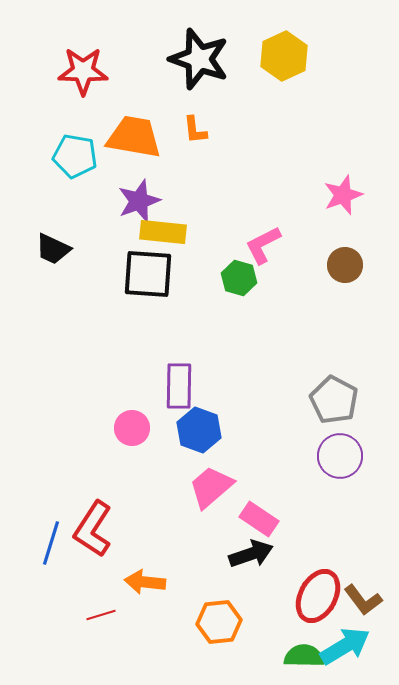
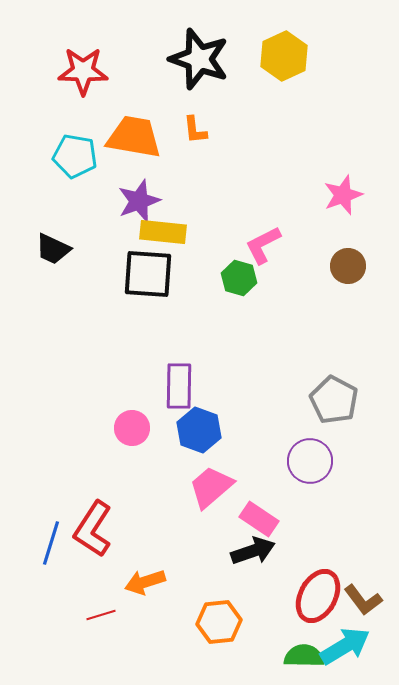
brown circle: moved 3 px right, 1 px down
purple circle: moved 30 px left, 5 px down
black arrow: moved 2 px right, 3 px up
orange arrow: rotated 24 degrees counterclockwise
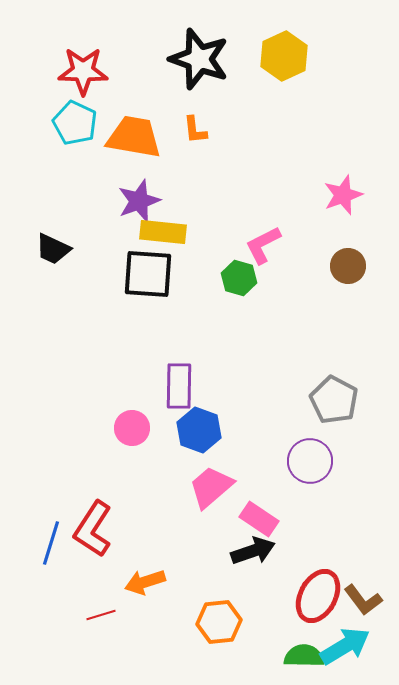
cyan pentagon: moved 33 px up; rotated 15 degrees clockwise
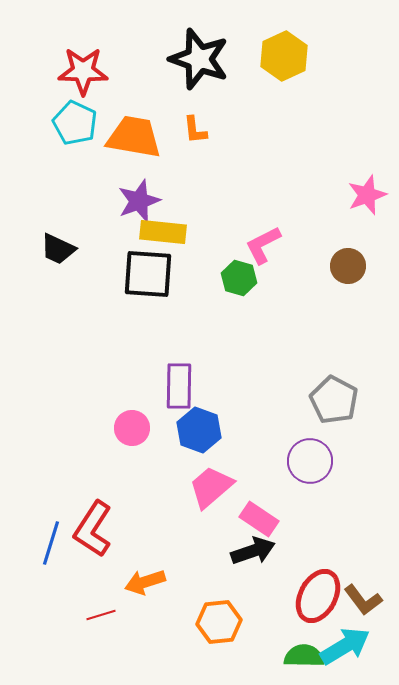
pink star: moved 24 px right
black trapezoid: moved 5 px right
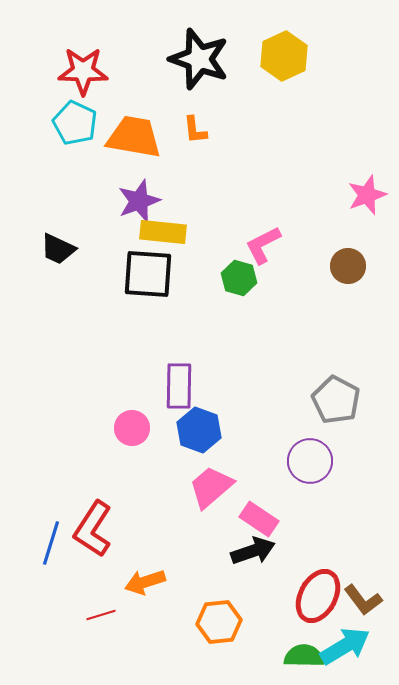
gray pentagon: moved 2 px right
